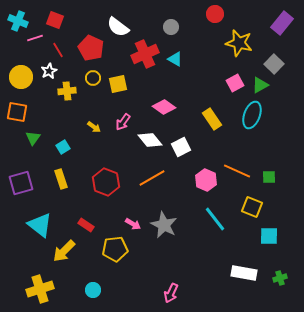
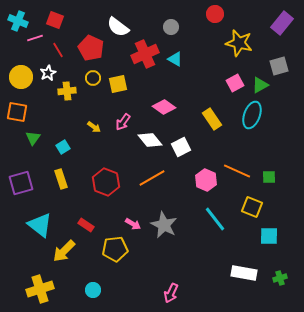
gray square at (274, 64): moved 5 px right, 2 px down; rotated 30 degrees clockwise
white star at (49, 71): moved 1 px left, 2 px down
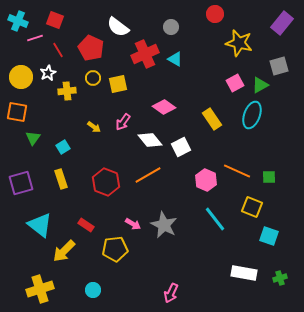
orange line at (152, 178): moved 4 px left, 3 px up
cyan square at (269, 236): rotated 18 degrees clockwise
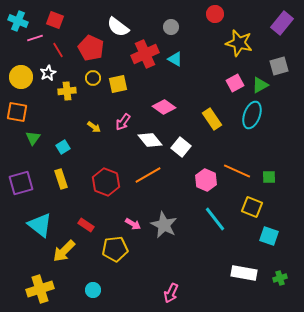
white square at (181, 147): rotated 24 degrees counterclockwise
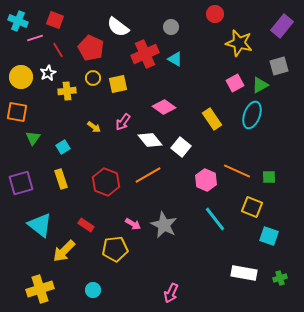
purple rectangle at (282, 23): moved 3 px down
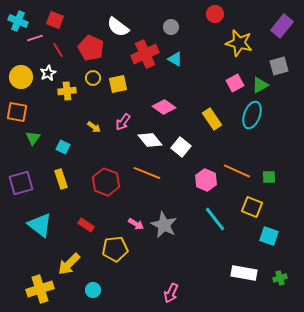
cyan square at (63, 147): rotated 32 degrees counterclockwise
orange line at (148, 175): moved 1 px left, 2 px up; rotated 52 degrees clockwise
pink arrow at (133, 224): moved 3 px right
yellow arrow at (64, 251): moved 5 px right, 13 px down
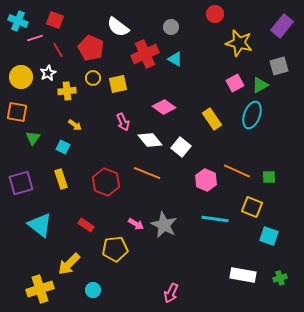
pink arrow at (123, 122): rotated 60 degrees counterclockwise
yellow arrow at (94, 127): moved 19 px left, 2 px up
cyan line at (215, 219): rotated 44 degrees counterclockwise
white rectangle at (244, 273): moved 1 px left, 2 px down
